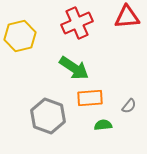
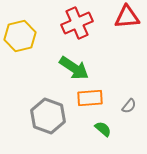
green semicircle: moved 4 px down; rotated 48 degrees clockwise
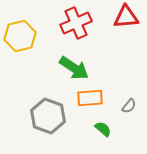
red triangle: moved 1 px left
red cross: moved 1 px left
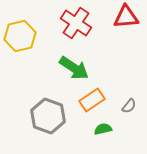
red cross: rotated 32 degrees counterclockwise
orange rectangle: moved 2 px right, 2 px down; rotated 30 degrees counterclockwise
green semicircle: rotated 54 degrees counterclockwise
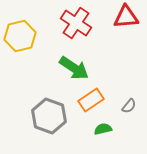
orange rectangle: moved 1 px left
gray hexagon: moved 1 px right
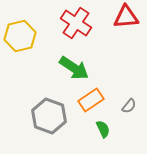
green semicircle: rotated 78 degrees clockwise
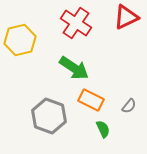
red triangle: rotated 20 degrees counterclockwise
yellow hexagon: moved 4 px down
orange rectangle: rotated 60 degrees clockwise
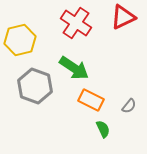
red triangle: moved 3 px left
gray hexagon: moved 14 px left, 30 px up
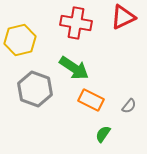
red cross: rotated 24 degrees counterclockwise
gray hexagon: moved 3 px down
green semicircle: moved 5 px down; rotated 120 degrees counterclockwise
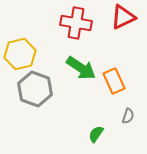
yellow hexagon: moved 14 px down
green arrow: moved 7 px right
orange rectangle: moved 23 px right, 19 px up; rotated 40 degrees clockwise
gray semicircle: moved 1 px left, 10 px down; rotated 21 degrees counterclockwise
green semicircle: moved 7 px left
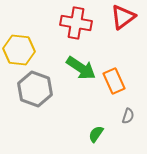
red triangle: rotated 12 degrees counterclockwise
yellow hexagon: moved 1 px left, 4 px up; rotated 20 degrees clockwise
